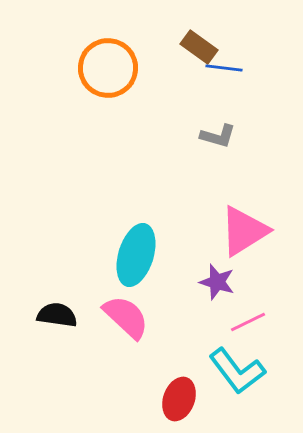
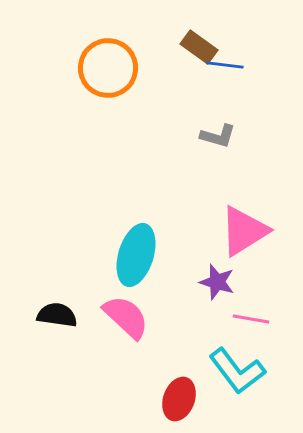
blue line: moved 1 px right, 3 px up
pink line: moved 3 px right, 3 px up; rotated 36 degrees clockwise
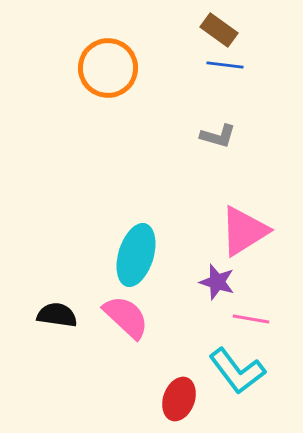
brown rectangle: moved 20 px right, 17 px up
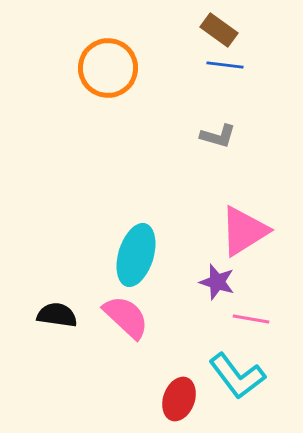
cyan L-shape: moved 5 px down
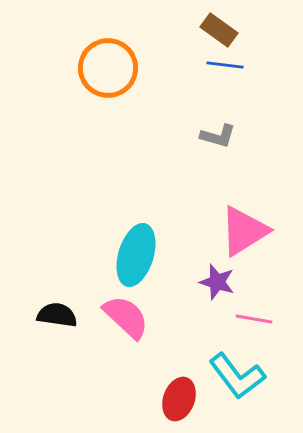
pink line: moved 3 px right
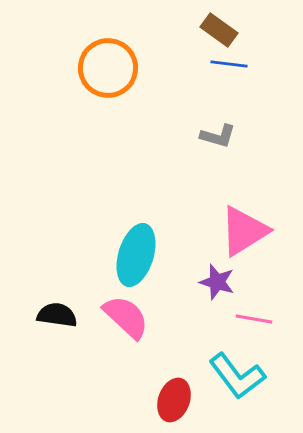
blue line: moved 4 px right, 1 px up
red ellipse: moved 5 px left, 1 px down
